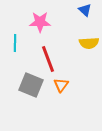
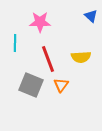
blue triangle: moved 6 px right, 6 px down
yellow semicircle: moved 8 px left, 14 px down
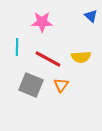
pink star: moved 2 px right
cyan line: moved 2 px right, 4 px down
red line: rotated 40 degrees counterclockwise
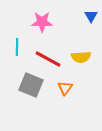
blue triangle: rotated 16 degrees clockwise
orange triangle: moved 4 px right, 3 px down
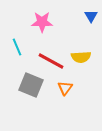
cyan line: rotated 24 degrees counterclockwise
red line: moved 3 px right, 2 px down
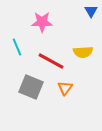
blue triangle: moved 5 px up
yellow semicircle: moved 2 px right, 5 px up
gray square: moved 2 px down
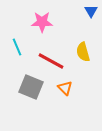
yellow semicircle: rotated 78 degrees clockwise
orange triangle: rotated 21 degrees counterclockwise
